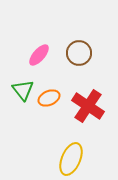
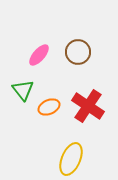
brown circle: moved 1 px left, 1 px up
orange ellipse: moved 9 px down
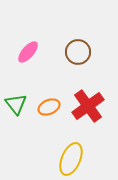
pink ellipse: moved 11 px left, 3 px up
green triangle: moved 7 px left, 14 px down
red cross: rotated 20 degrees clockwise
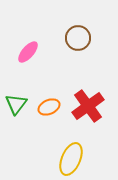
brown circle: moved 14 px up
green triangle: rotated 15 degrees clockwise
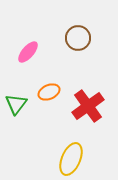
orange ellipse: moved 15 px up
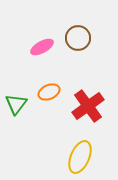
pink ellipse: moved 14 px right, 5 px up; rotated 20 degrees clockwise
yellow ellipse: moved 9 px right, 2 px up
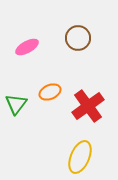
pink ellipse: moved 15 px left
orange ellipse: moved 1 px right
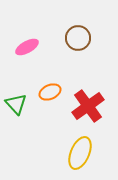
green triangle: rotated 20 degrees counterclockwise
yellow ellipse: moved 4 px up
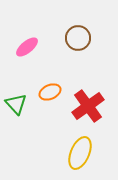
pink ellipse: rotated 10 degrees counterclockwise
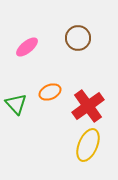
yellow ellipse: moved 8 px right, 8 px up
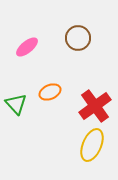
red cross: moved 7 px right
yellow ellipse: moved 4 px right
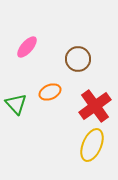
brown circle: moved 21 px down
pink ellipse: rotated 10 degrees counterclockwise
